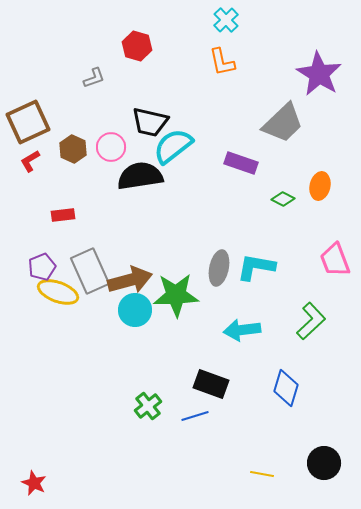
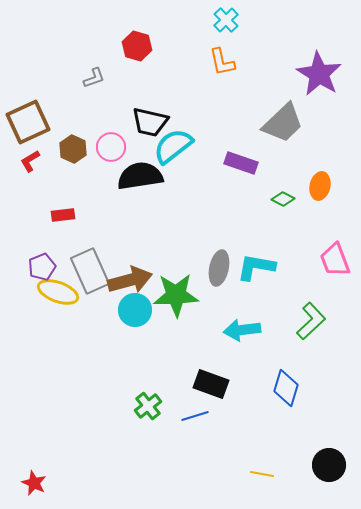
black circle: moved 5 px right, 2 px down
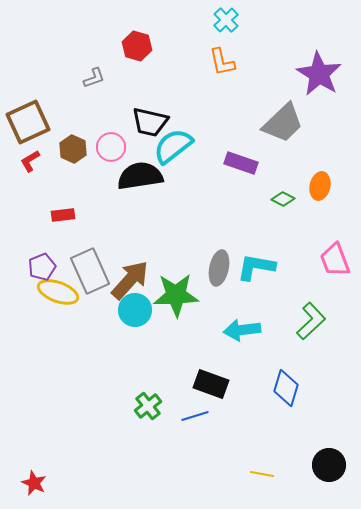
brown arrow: rotated 33 degrees counterclockwise
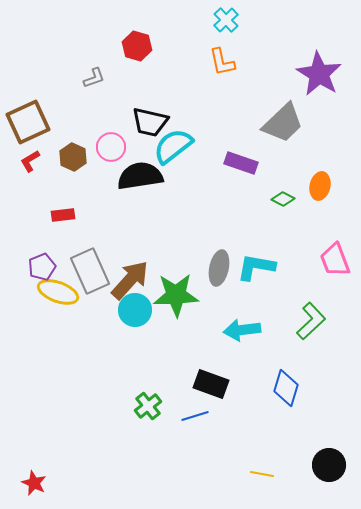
brown hexagon: moved 8 px down
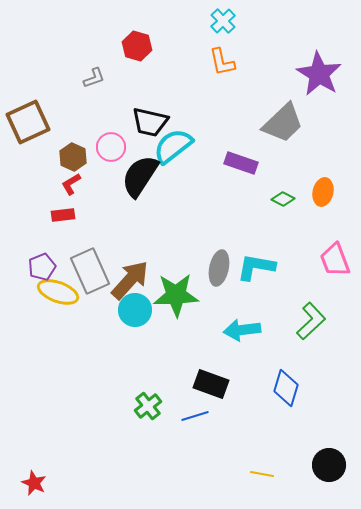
cyan cross: moved 3 px left, 1 px down
red L-shape: moved 41 px right, 23 px down
black semicircle: rotated 48 degrees counterclockwise
orange ellipse: moved 3 px right, 6 px down
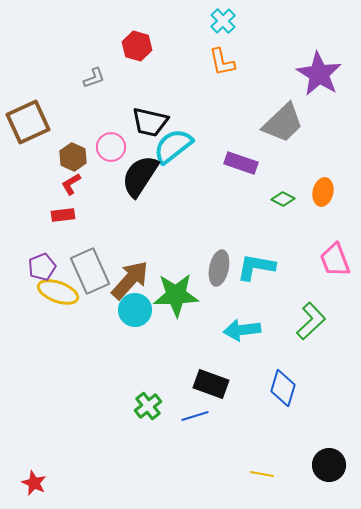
blue diamond: moved 3 px left
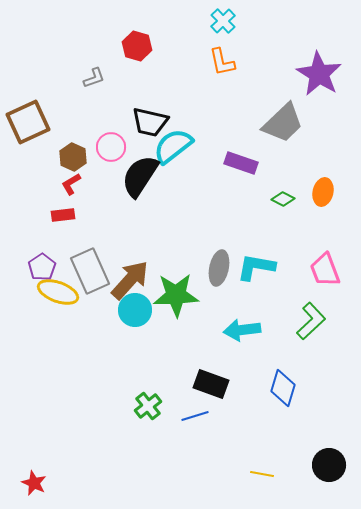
pink trapezoid: moved 10 px left, 10 px down
purple pentagon: rotated 12 degrees counterclockwise
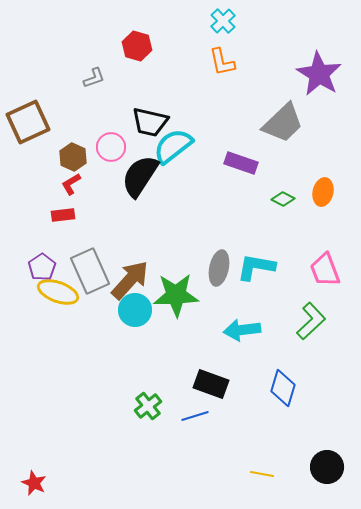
black circle: moved 2 px left, 2 px down
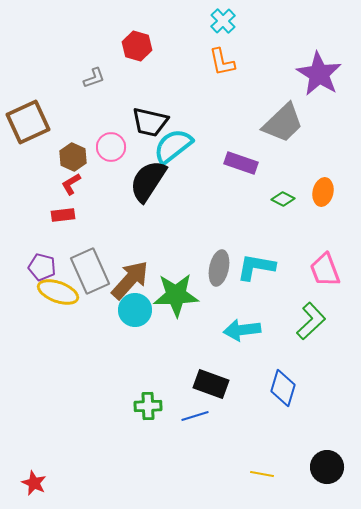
black semicircle: moved 8 px right, 5 px down
purple pentagon: rotated 24 degrees counterclockwise
green cross: rotated 36 degrees clockwise
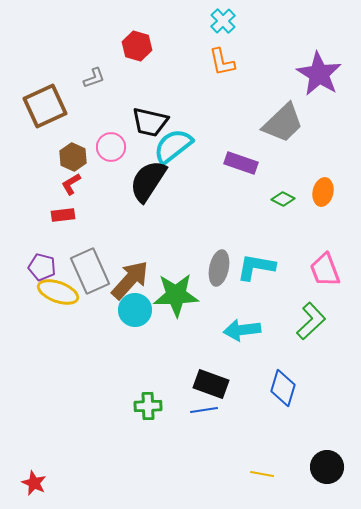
brown square: moved 17 px right, 16 px up
blue line: moved 9 px right, 6 px up; rotated 8 degrees clockwise
